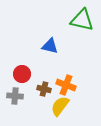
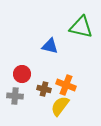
green triangle: moved 1 px left, 7 px down
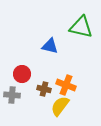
gray cross: moved 3 px left, 1 px up
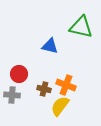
red circle: moved 3 px left
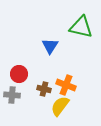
blue triangle: rotated 48 degrees clockwise
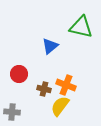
blue triangle: rotated 18 degrees clockwise
gray cross: moved 17 px down
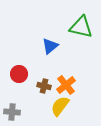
orange cross: rotated 30 degrees clockwise
brown cross: moved 3 px up
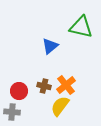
red circle: moved 17 px down
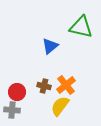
red circle: moved 2 px left, 1 px down
gray cross: moved 2 px up
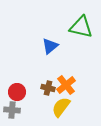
brown cross: moved 4 px right, 2 px down
yellow semicircle: moved 1 px right, 1 px down
